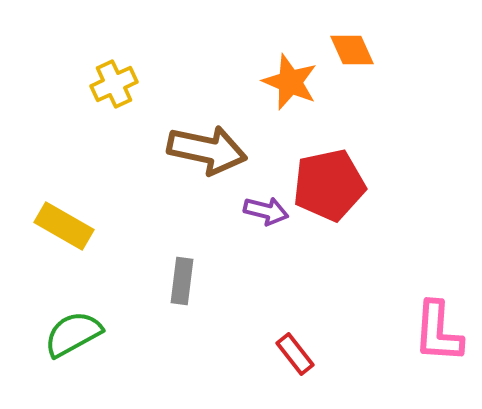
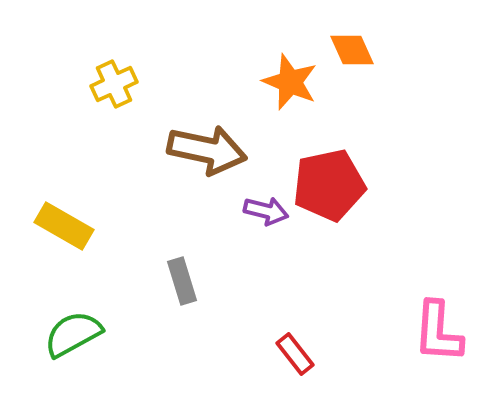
gray rectangle: rotated 24 degrees counterclockwise
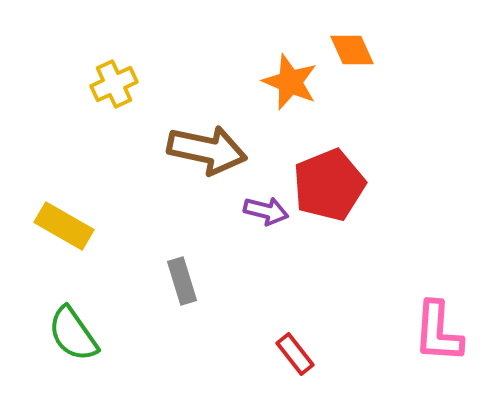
red pentagon: rotated 10 degrees counterclockwise
green semicircle: rotated 96 degrees counterclockwise
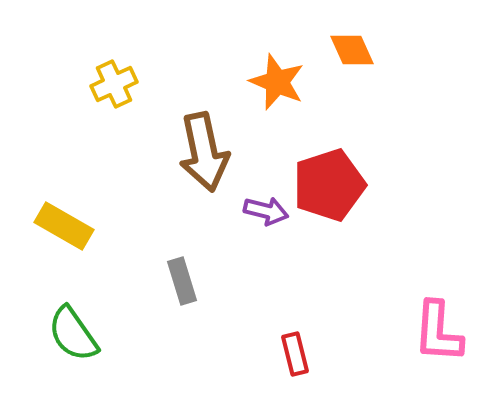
orange star: moved 13 px left
brown arrow: moved 3 px left, 2 px down; rotated 66 degrees clockwise
red pentagon: rotated 4 degrees clockwise
red rectangle: rotated 24 degrees clockwise
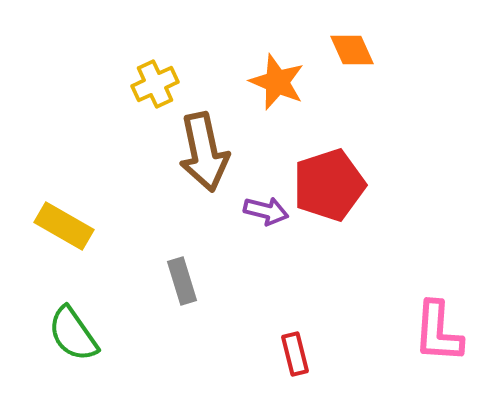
yellow cross: moved 41 px right
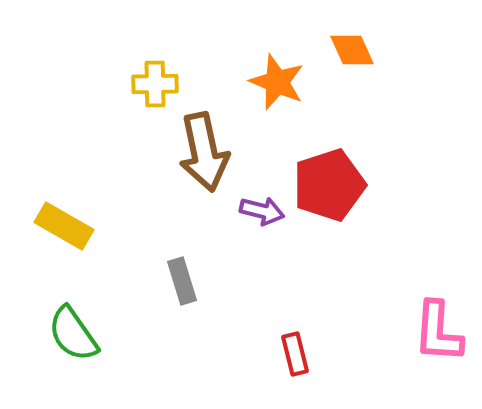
yellow cross: rotated 24 degrees clockwise
purple arrow: moved 4 px left
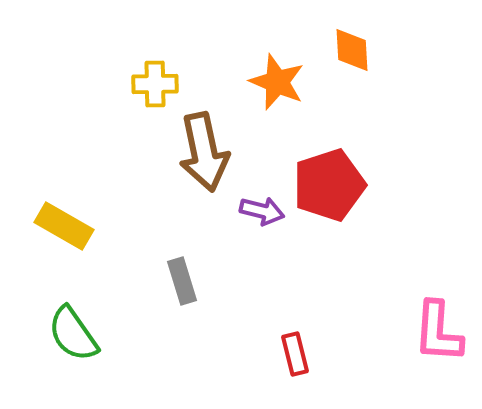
orange diamond: rotated 21 degrees clockwise
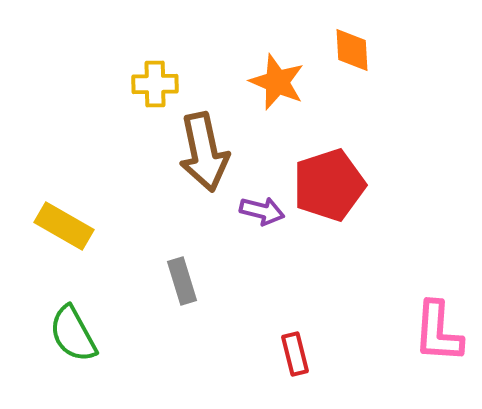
green semicircle: rotated 6 degrees clockwise
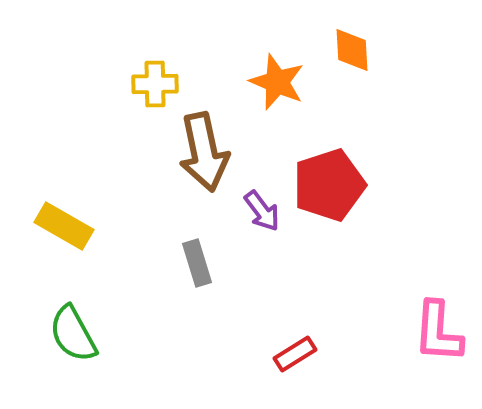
purple arrow: rotated 39 degrees clockwise
gray rectangle: moved 15 px right, 18 px up
red rectangle: rotated 72 degrees clockwise
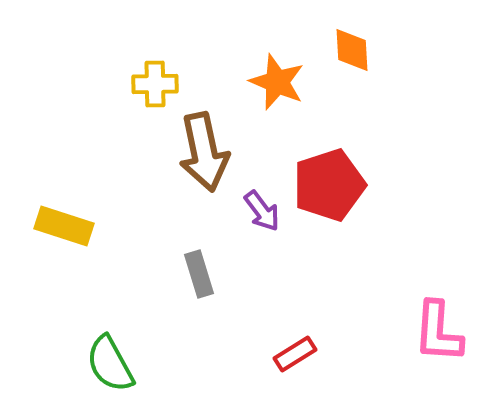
yellow rectangle: rotated 12 degrees counterclockwise
gray rectangle: moved 2 px right, 11 px down
green semicircle: moved 37 px right, 30 px down
